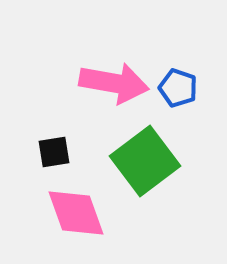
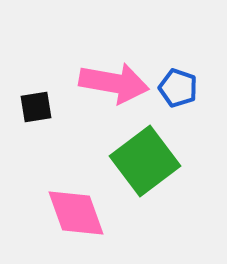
black square: moved 18 px left, 45 px up
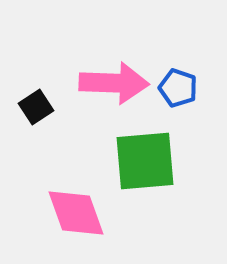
pink arrow: rotated 8 degrees counterclockwise
black square: rotated 24 degrees counterclockwise
green square: rotated 32 degrees clockwise
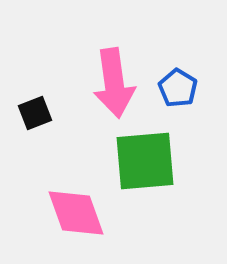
pink arrow: rotated 80 degrees clockwise
blue pentagon: rotated 12 degrees clockwise
black square: moved 1 px left, 6 px down; rotated 12 degrees clockwise
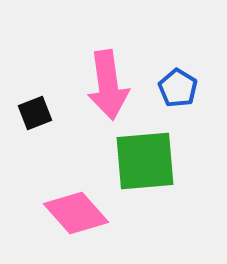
pink arrow: moved 6 px left, 2 px down
pink diamond: rotated 22 degrees counterclockwise
